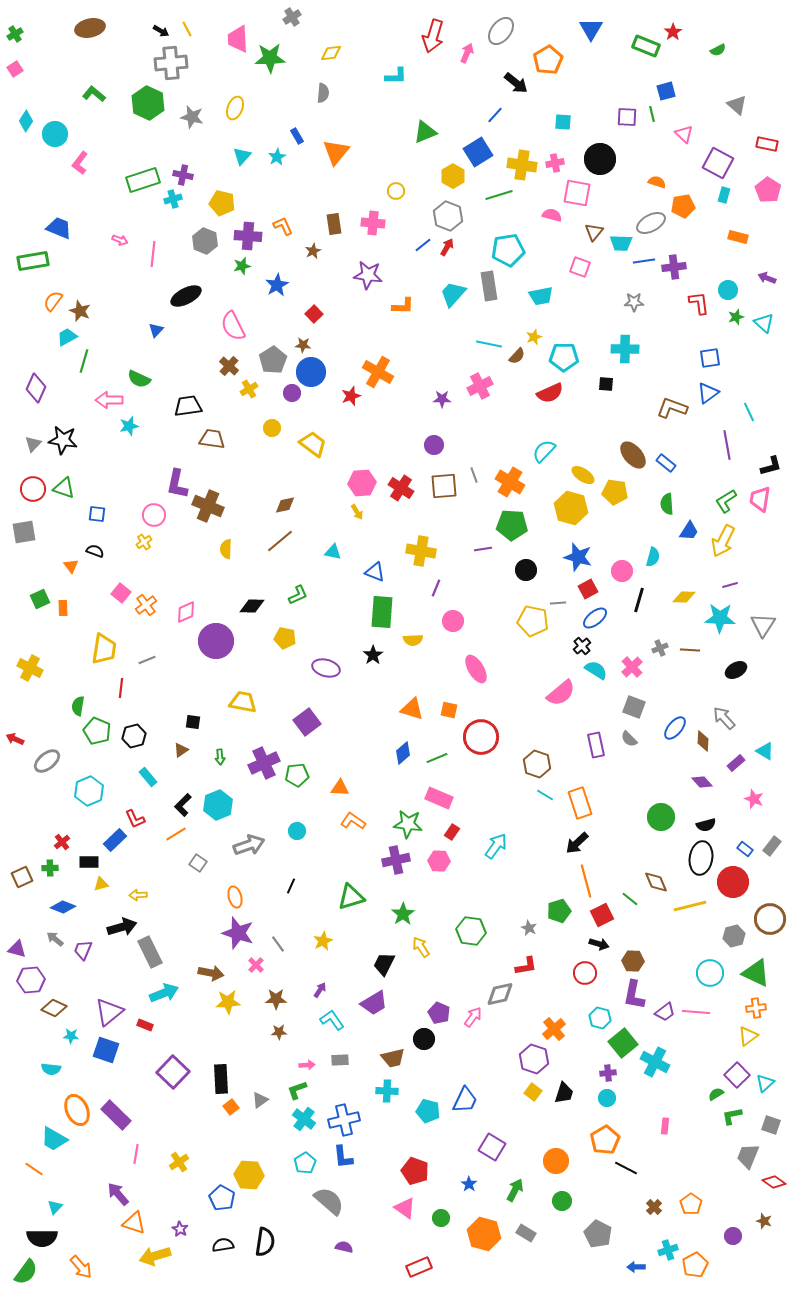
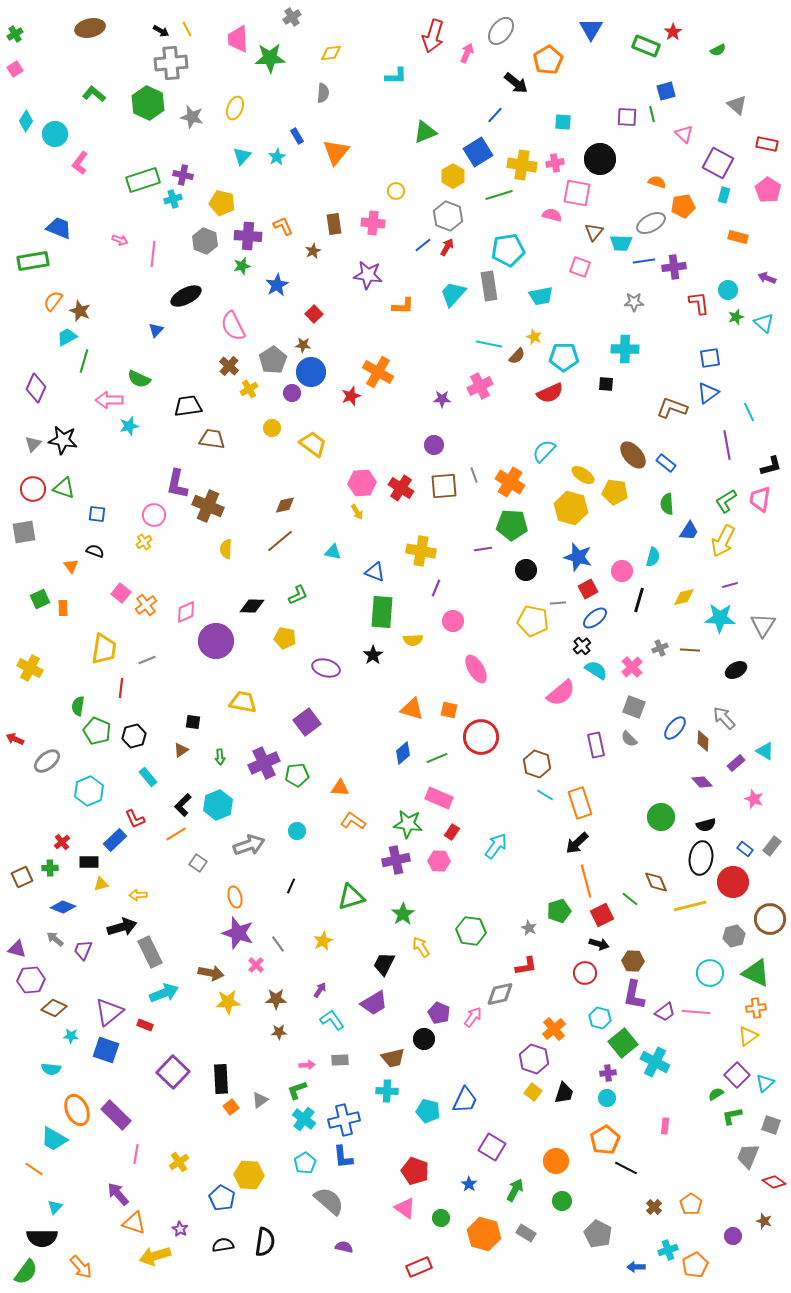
yellow star at (534, 337): rotated 28 degrees counterclockwise
yellow diamond at (684, 597): rotated 15 degrees counterclockwise
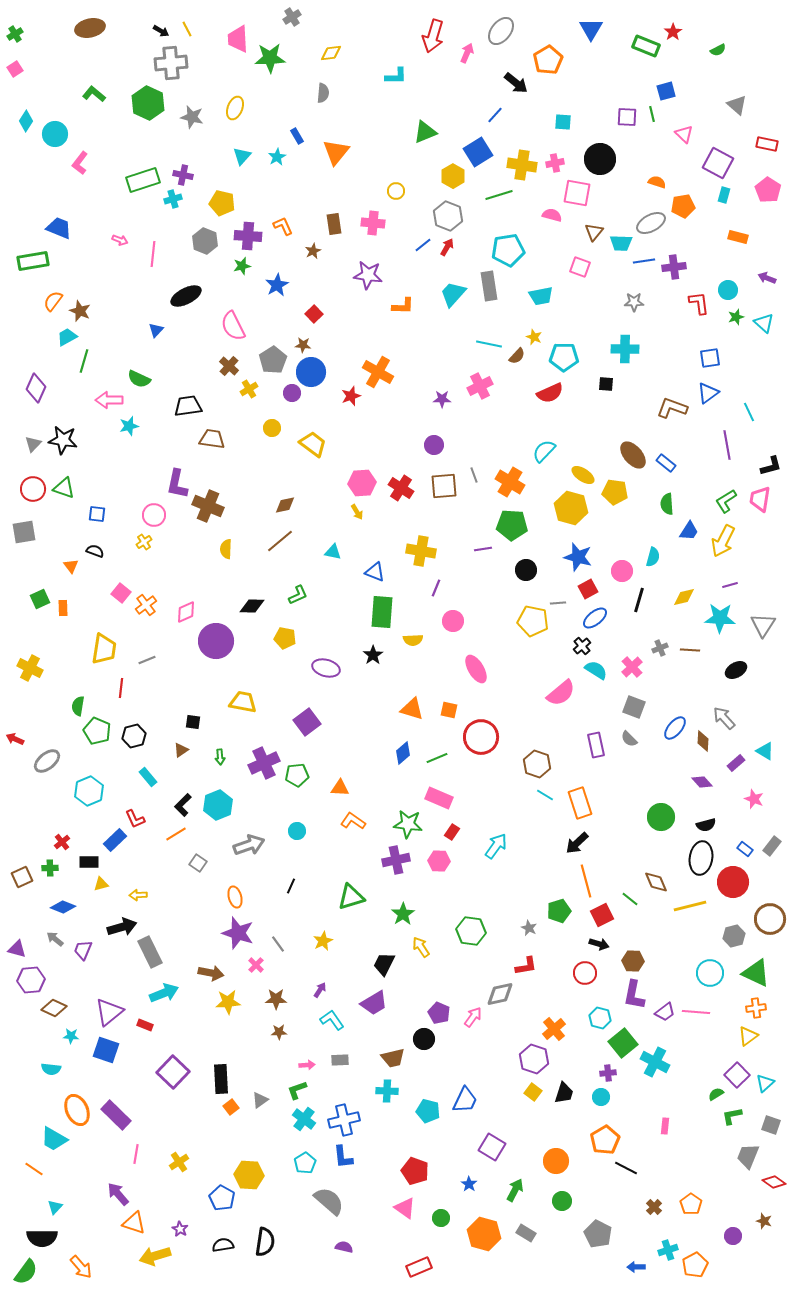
cyan circle at (607, 1098): moved 6 px left, 1 px up
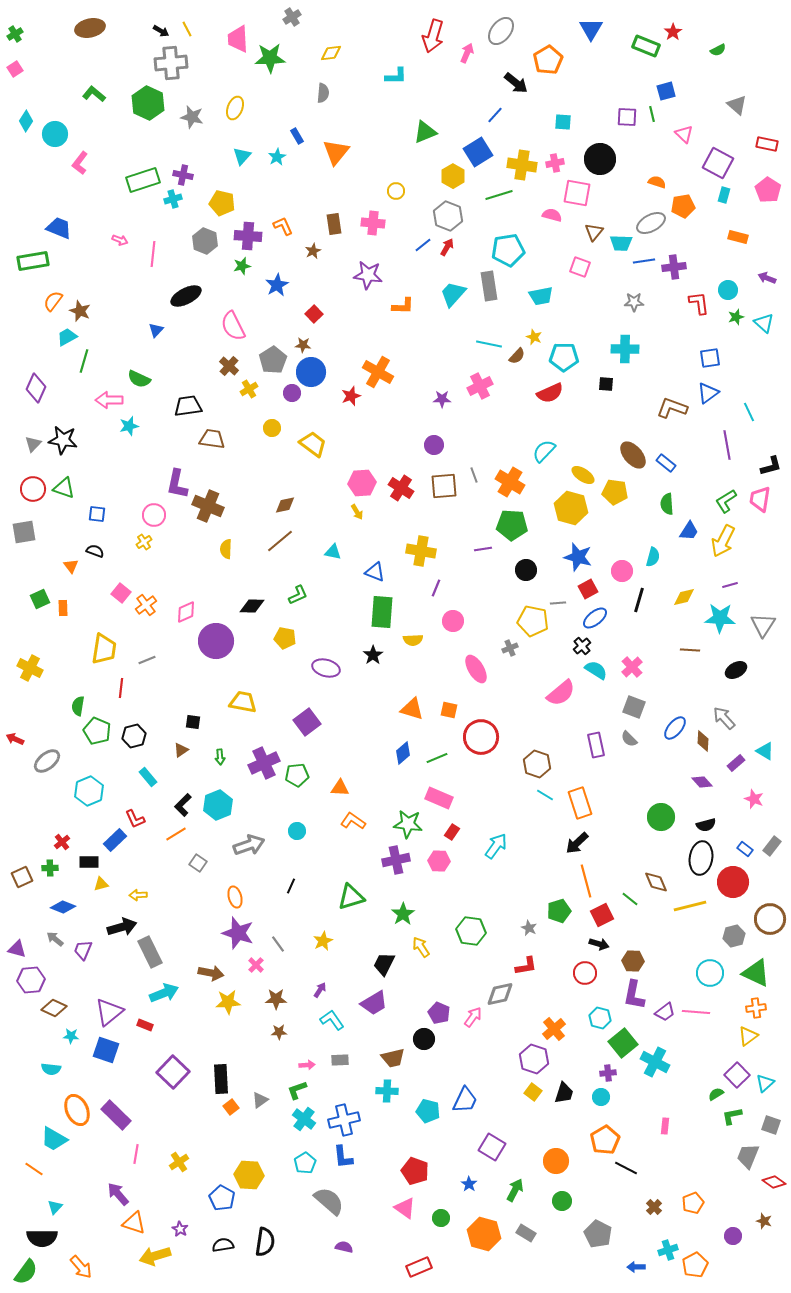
gray cross at (660, 648): moved 150 px left
orange pentagon at (691, 1204): moved 2 px right, 1 px up; rotated 15 degrees clockwise
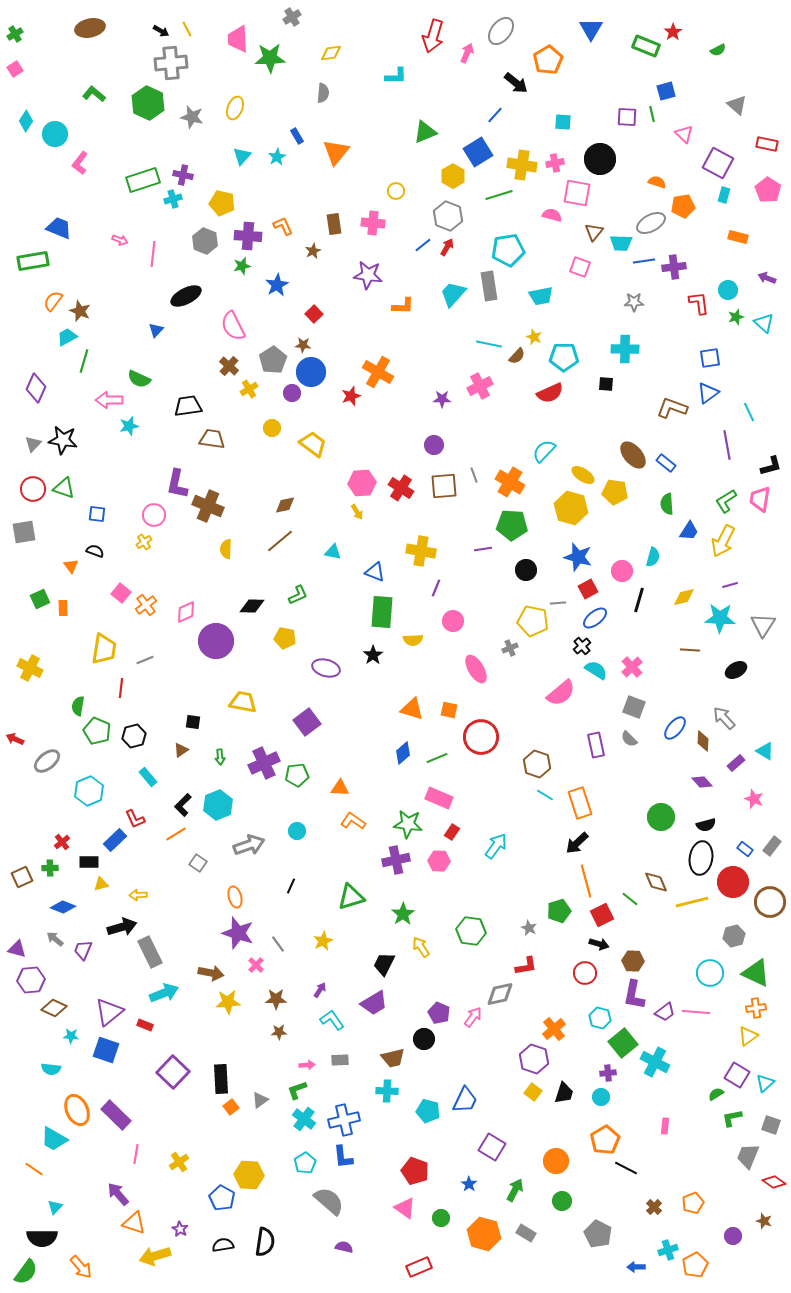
gray line at (147, 660): moved 2 px left
yellow line at (690, 906): moved 2 px right, 4 px up
brown circle at (770, 919): moved 17 px up
purple square at (737, 1075): rotated 15 degrees counterclockwise
green L-shape at (732, 1116): moved 2 px down
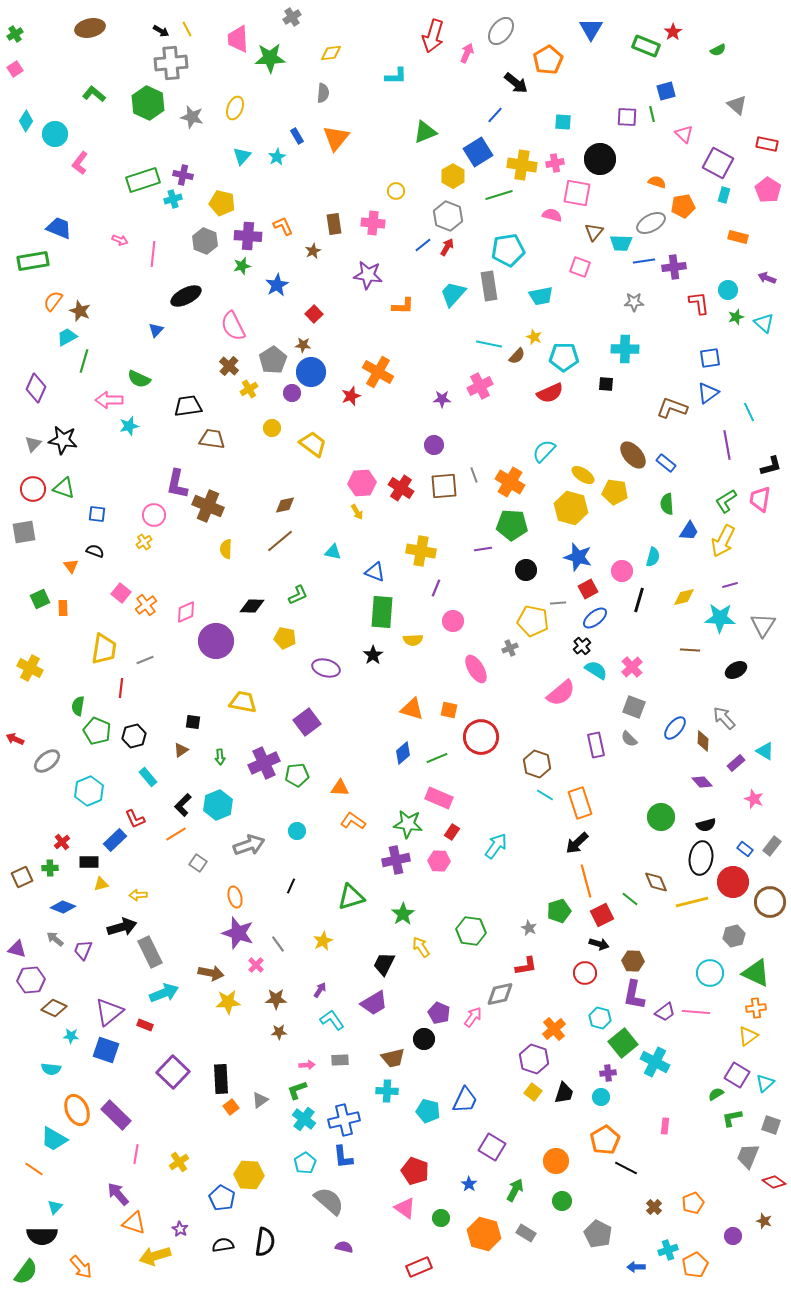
orange triangle at (336, 152): moved 14 px up
black semicircle at (42, 1238): moved 2 px up
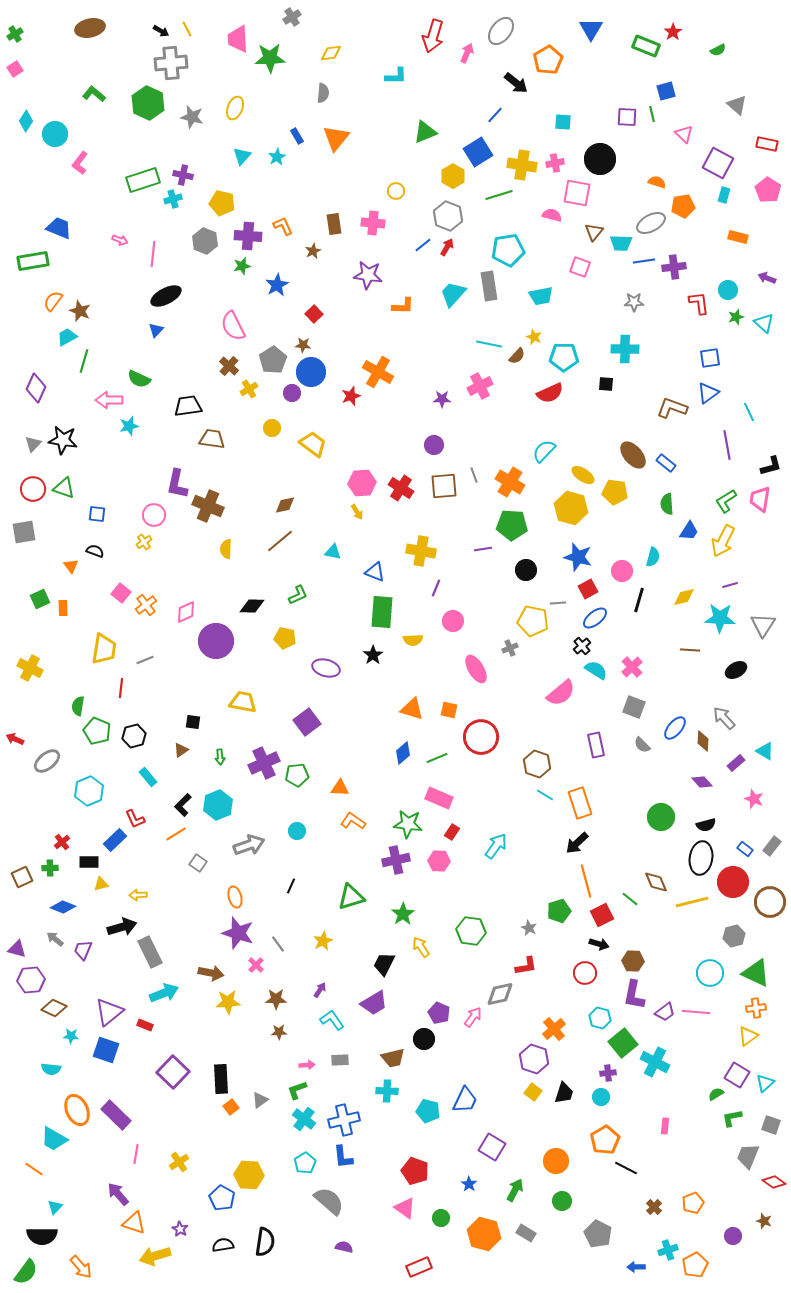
black ellipse at (186, 296): moved 20 px left
gray semicircle at (629, 739): moved 13 px right, 6 px down
